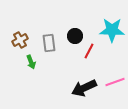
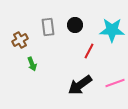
black circle: moved 11 px up
gray rectangle: moved 1 px left, 16 px up
green arrow: moved 1 px right, 2 px down
pink line: moved 1 px down
black arrow: moved 4 px left, 3 px up; rotated 10 degrees counterclockwise
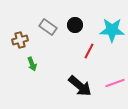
gray rectangle: rotated 48 degrees counterclockwise
brown cross: rotated 14 degrees clockwise
black arrow: moved 1 px down; rotated 105 degrees counterclockwise
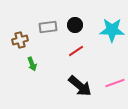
gray rectangle: rotated 42 degrees counterclockwise
red line: moved 13 px left; rotated 28 degrees clockwise
